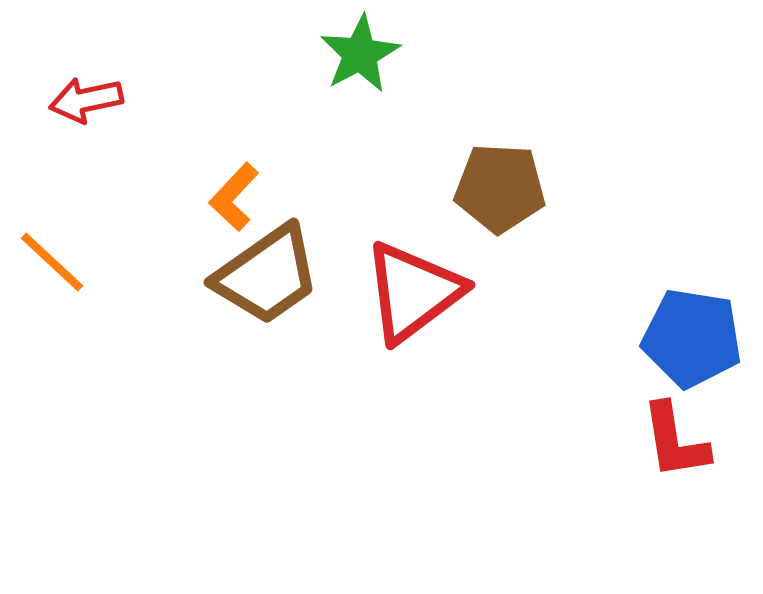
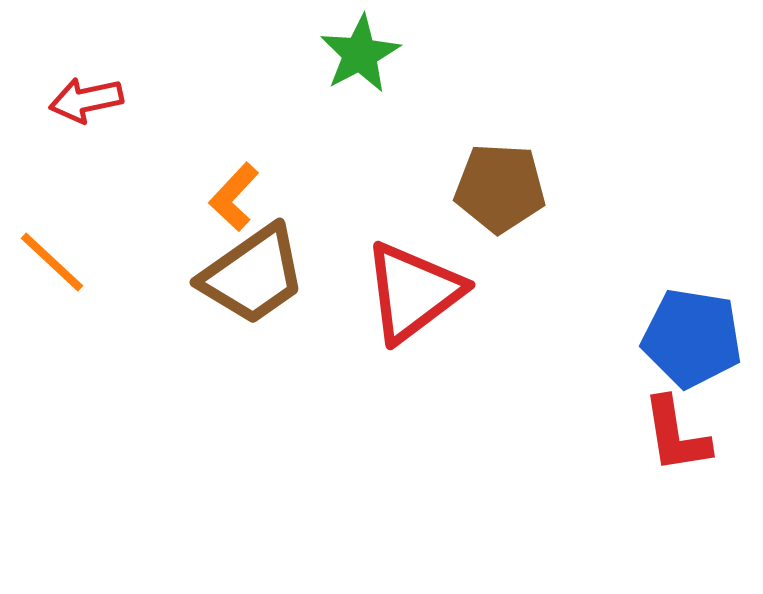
brown trapezoid: moved 14 px left
red L-shape: moved 1 px right, 6 px up
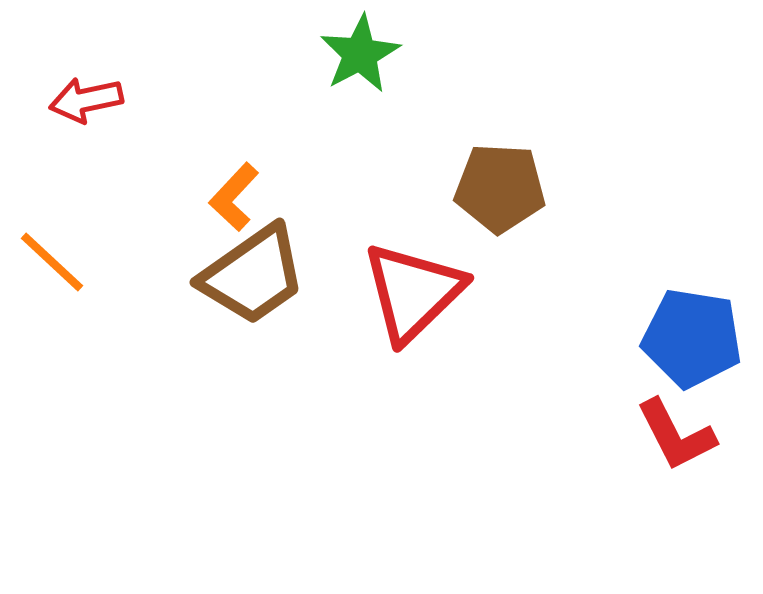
red triangle: rotated 7 degrees counterclockwise
red L-shape: rotated 18 degrees counterclockwise
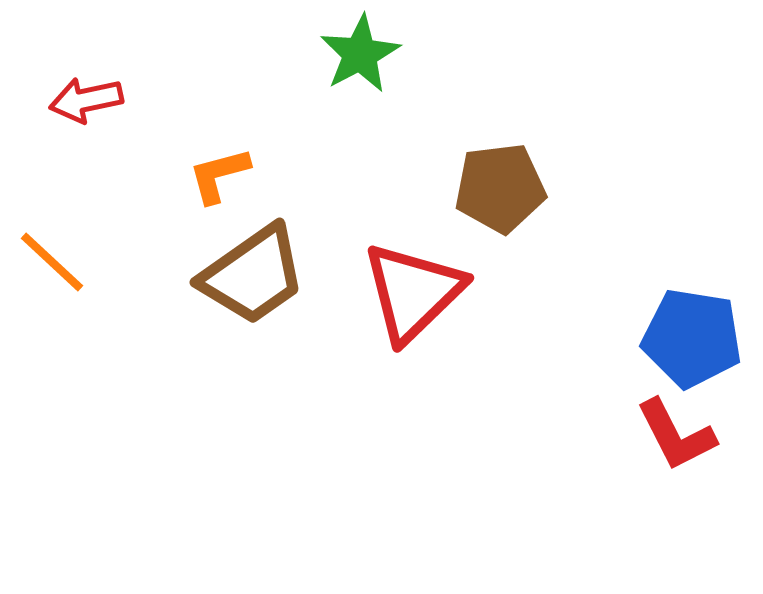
brown pentagon: rotated 10 degrees counterclockwise
orange L-shape: moved 15 px left, 22 px up; rotated 32 degrees clockwise
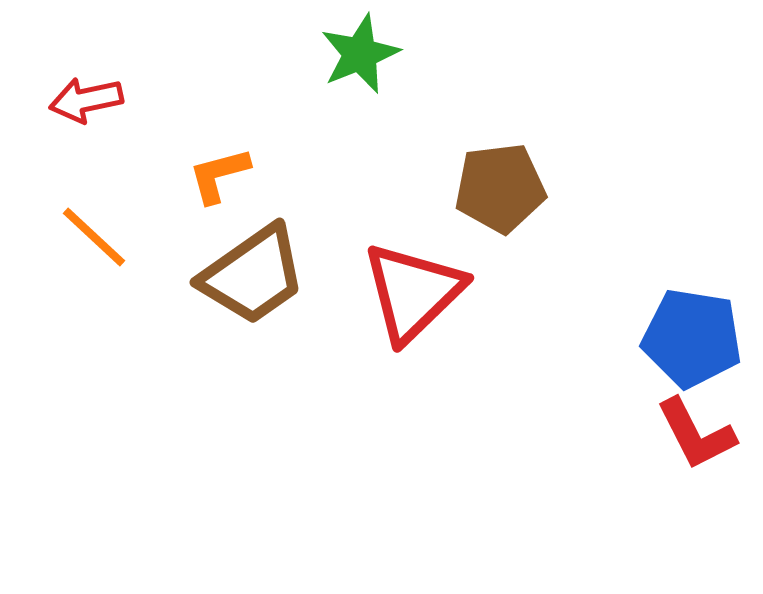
green star: rotated 6 degrees clockwise
orange line: moved 42 px right, 25 px up
red L-shape: moved 20 px right, 1 px up
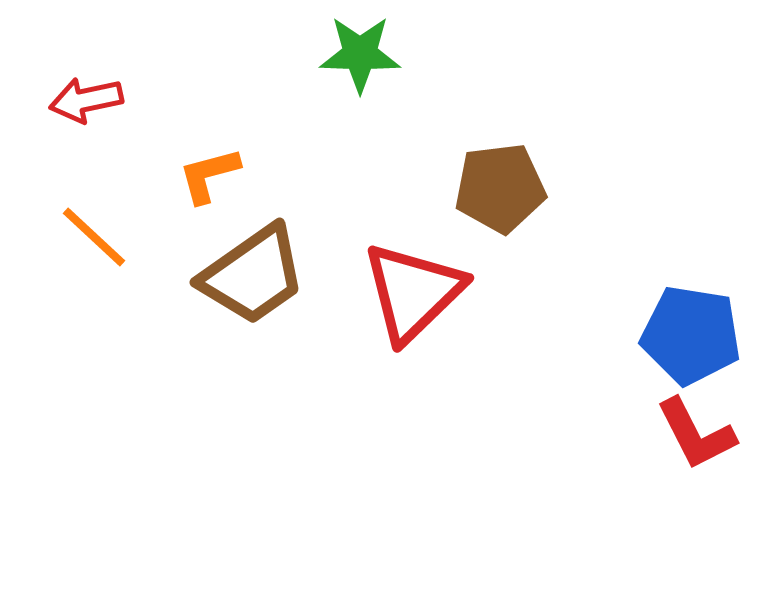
green star: rotated 24 degrees clockwise
orange L-shape: moved 10 px left
blue pentagon: moved 1 px left, 3 px up
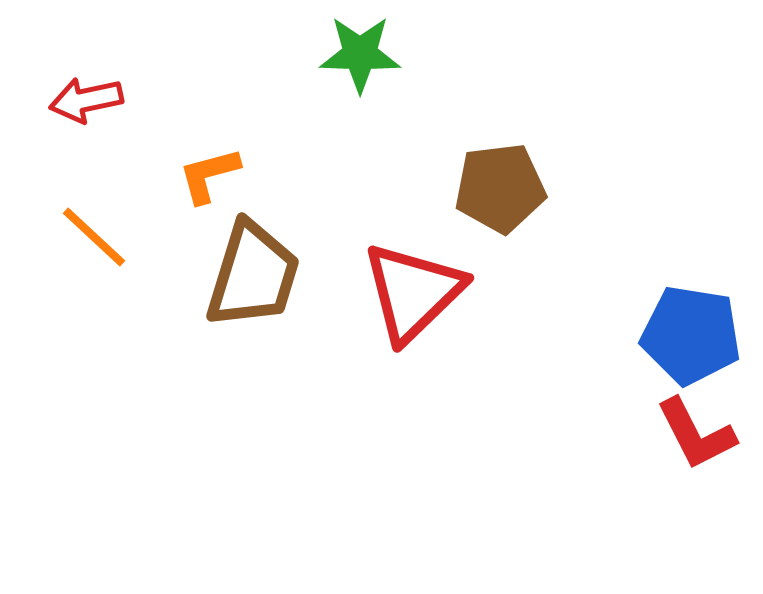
brown trapezoid: rotated 38 degrees counterclockwise
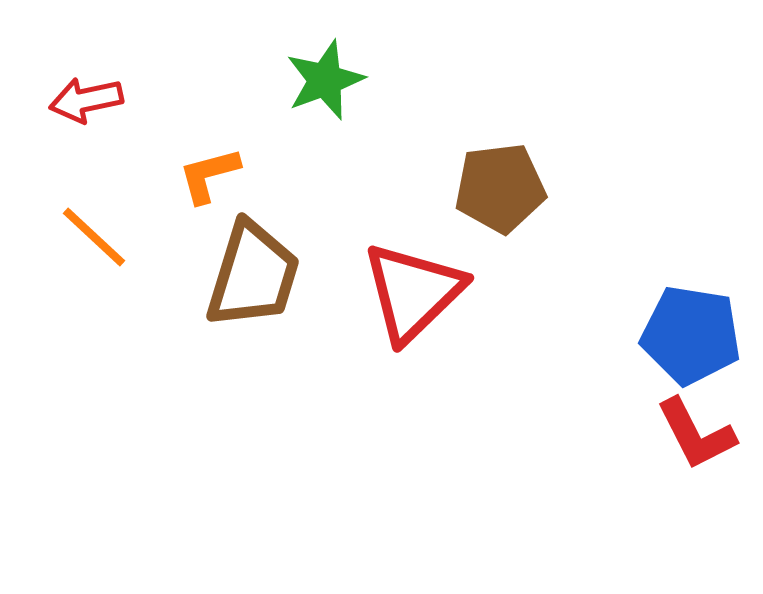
green star: moved 35 px left, 26 px down; rotated 22 degrees counterclockwise
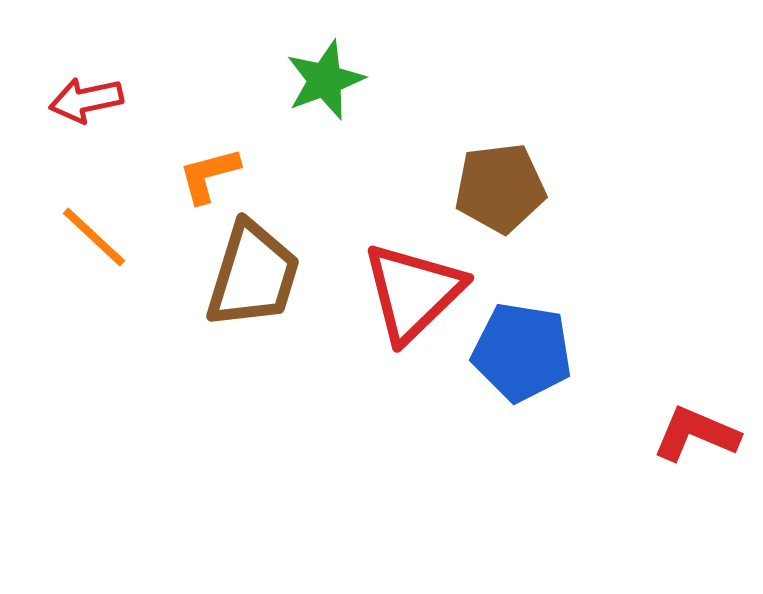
blue pentagon: moved 169 px left, 17 px down
red L-shape: rotated 140 degrees clockwise
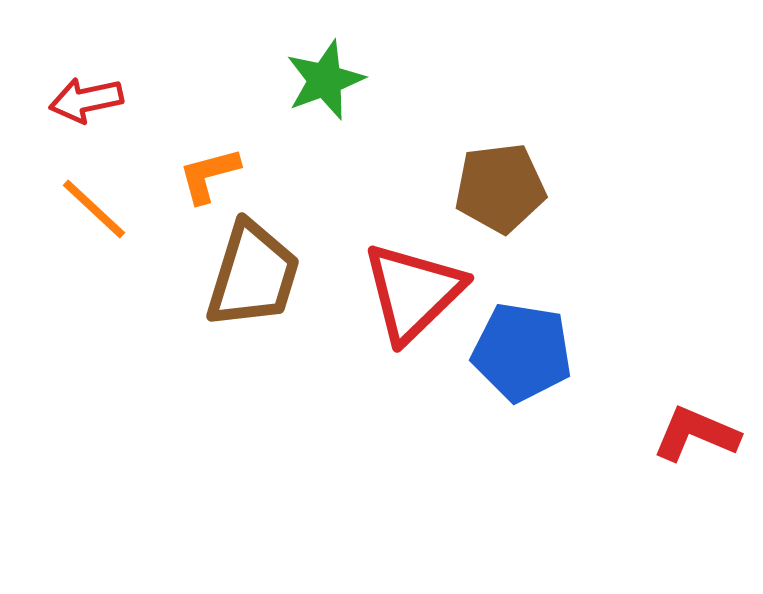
orange line: moved 28 px up
